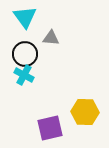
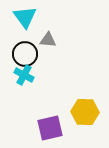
gray triangle: moved 3 px left, 2 px down
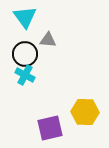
cyan cross: moved 1 px right
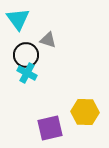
cyan triangle: moved 7 px left, 2 px down
gray triangle: rotated 12 degrees clockwise
black circle: moved 1 px right, 1 px down
cyan cross: moved 2 px right, 2 px up
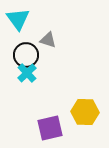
cyan cross: rotated 18 degrees clockwise
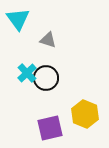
black circle: moved 20 px right, 23 px down
yellow hexagon: moved 2 px down; rotated 20 degrees clockwise
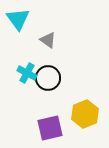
gray triangle: rotated 18 degrees clockwise
cyan cross: rotated 18 degrees counterclockwise
black circle: moved 2 px right
yellow hexagon: rotated 16 degrees clockwise
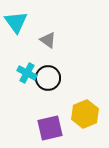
cyan triangle: moved 2 px left, 3 px down
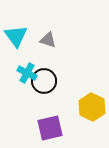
cyan triangle: moved 14 px down
gray triangle: rotated 18 degrees counterclockwise
black circle: moved 4 px left, 3 px down
yellow hexagon: moved 7 px right, 7 px up; rotated 12 degrees counterclockwise
